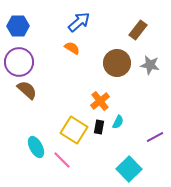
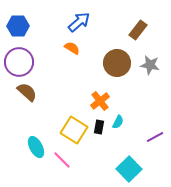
brown semicircle: moved 2 px down
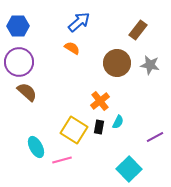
pink line: rotated 60 degrees counterclockwise
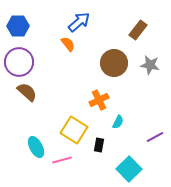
orange semicircle: moved 4 px left, 4 px up; rotated 21 degrees clockwise
brown circle: moved 3 px left
orange cross: moved 1 px left, 1 px up; rotated 12 degrees clockwise
black rectangle: moved 18 px down
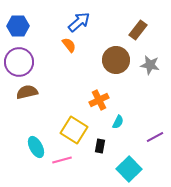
orange semicircle: moved 1 px right, 1 px down
brown circle: moved 2 px right, 3 px up
brown semicircle: rotated 55 degrees counterclockwise
black rectangle: moved 1 px right, 1 px down
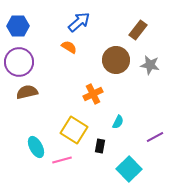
orange semicircle: moved 2 px down; rotated 21 degrees counterclockwise
orange cross: moved 6 px left, 6 px up
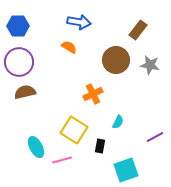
blue arrow: rotated 50 degrees clockwise
brown semicircle: moved 2 px left
cyan square: moved 3 px left, 1 px down; rotated 25 degrees clockwise
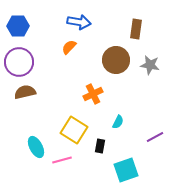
brown rectangle: moved 2 px left, 1 px up; rotated 30 degrees counterclockwise
orange semicircle: rotated 77 degrees counterclockwise
